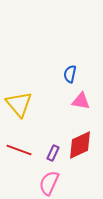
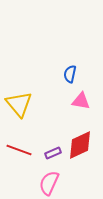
purple rectangle: rotated 42 degrees clockwise
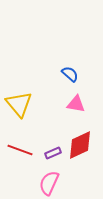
blue semicircle: rotated 120 degrees clockwise
pink triangle: moved 5 px left, 3 px down
red line: moved 1 px right
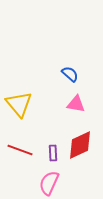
purple rectangle: rotated 70 degrees counterclockwise
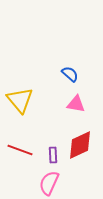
yellow triangle: moved 1 px right, 4 px up
purple rectangle: moved 2 px down
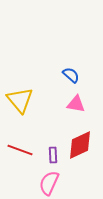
blue semicircle: moved 1 px right, 1 px down
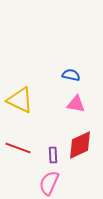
blue semicircle: rotated 30 degrees counterclockwise
yellow triangle: rotated 24 degrees counterclockwise
red line: moved 2 px left, 2 px up
